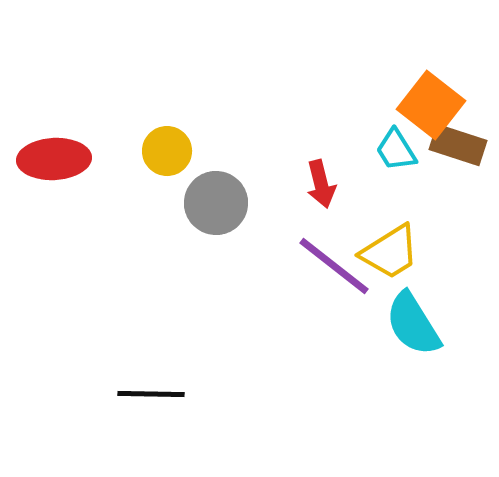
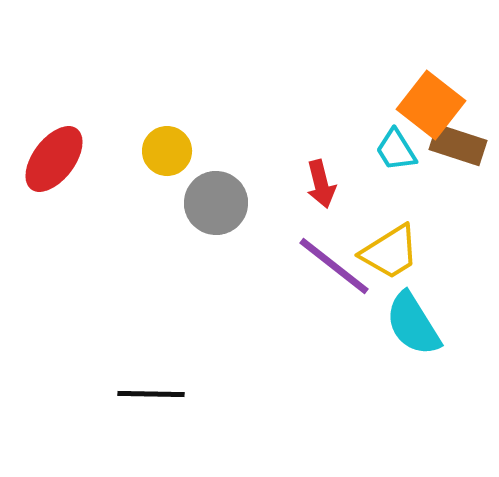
red ellipse: rotated 50 degrees counterclockwise
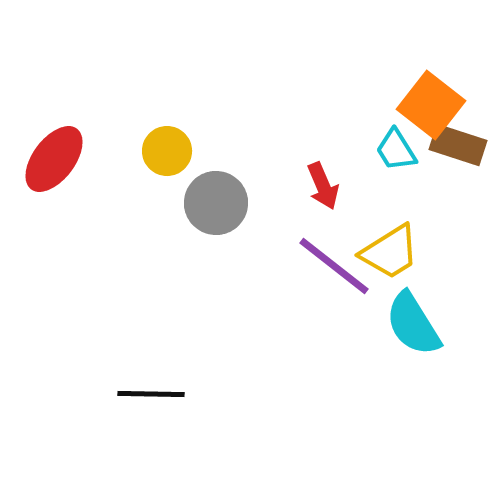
red arrow: moved 2 px right, 2 px down; rotated 9 degrees counterclockwise
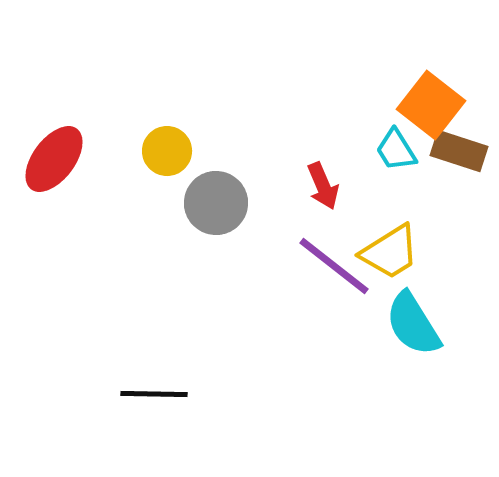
brown rectangle: moved 1 px right, 6 px down
black line: moved 3 px right
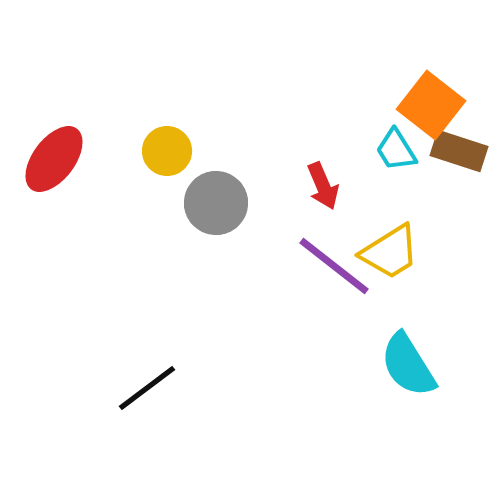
cyan semicircle: moved 5 px left, 41 px down
black line: moved 7 px left, 6 px up; rotated 38 degrees counterclockwise
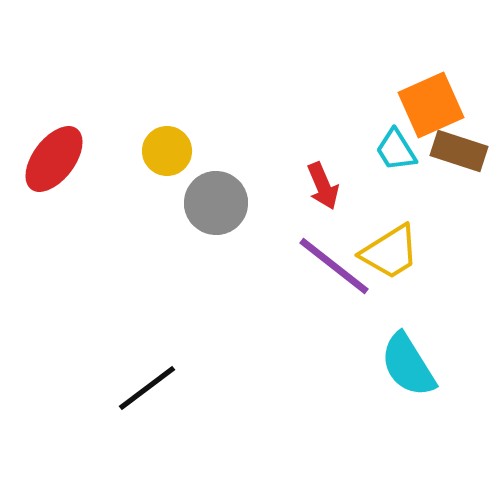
orange square: rotated 28 degrees clockwise
